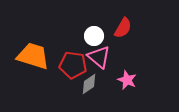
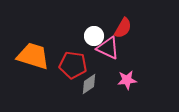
pink triangle: moved 9 px right, 9 px up; rotated 15 degrees counterclockwise
pink star: rotated 30 degrees counterclockwise
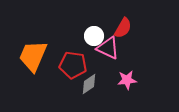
orange trapezoid: rotated 84 degrees counterclockwise
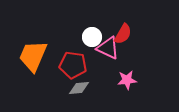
red semicircle: moved 6 px down
white circle: moved 2 px left, 1 px down
gray diamond: moved 10 px left, 4 px down; rotated 30 degrees clockwise
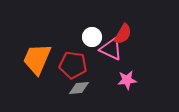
pink triangle: moved 3 px right, 1 px down
orange trapezoid: moved 4 px right, 3 px down
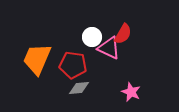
pink triangle: moved 2 px left, 1 px up
pink star: moved 4 px right, 12 px down; rotated 30 degrees clockwise
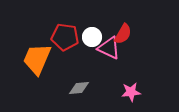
red pentagon: moved 8 px left, 28 px up
pink star: rotated 30 degrees counterclockwise
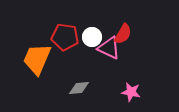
pink star: rotated 18 degrees clockwise
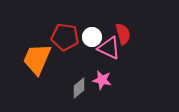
red semicircle: rotated 45 degrees counterclockwise
gray diamond: rotated 35 degrees counterclockwise
pink star: moved 29 px left, 12 px up
